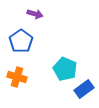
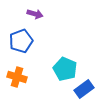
blue pentagon: rotated 15 degrees clockwise
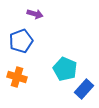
blue rectangle: rotated 12 degrees counterclockwise
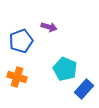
purple arrow: moved 14 px right, 13 px down
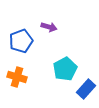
cyan pentagon: rotated 20 degrees clockwise
blue rectangle: moved 2 px right
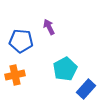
purple arrow: rotated 133 degrees counterclockwise
blue pentagon: rotated 25 degrees clockwise
orange cross: moved 2 px left, 2 px up; rotated 30 degrees counterclockwise
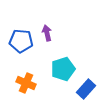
purple arrow: moved 2 px left, 6 px down; rotated 14 degrees clockwise
cyan pentagon: moved 2 px left; rotated 10 degrees clockwise
orange cross: moved 11 px right, 8 px down; rotated 36 degrees clockwise
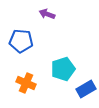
purple arrow: moved 19 px up; rotated 56 degrees counterclockwise
blue rectangle: rotated 18 degrees clockwise
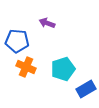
purple arrow: moved 9 px down
blue pentagon: moved 4 px left
orange cross: moved 16 px up
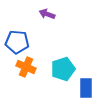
purple arrow: moved 9 px up
blue pentagon: moved 1 px down
blue rectangle: moved 1 px up; rotated 60 degrees counterclockwise
